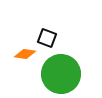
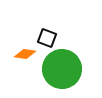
green circle: moved 1 px right, 5 px up
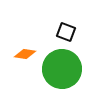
black square: moved 19 px right, 6 px up
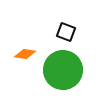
green circle: moved 1 px right, 1 px down
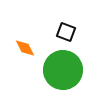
orange diamond: moved 6 px up; rotated 55 degrees clockwise
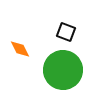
orange diamond: moved 5 px left, 1 px down
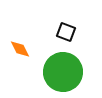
green circle: moved 2 px down
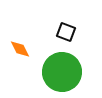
green circle: moved 1 px left
